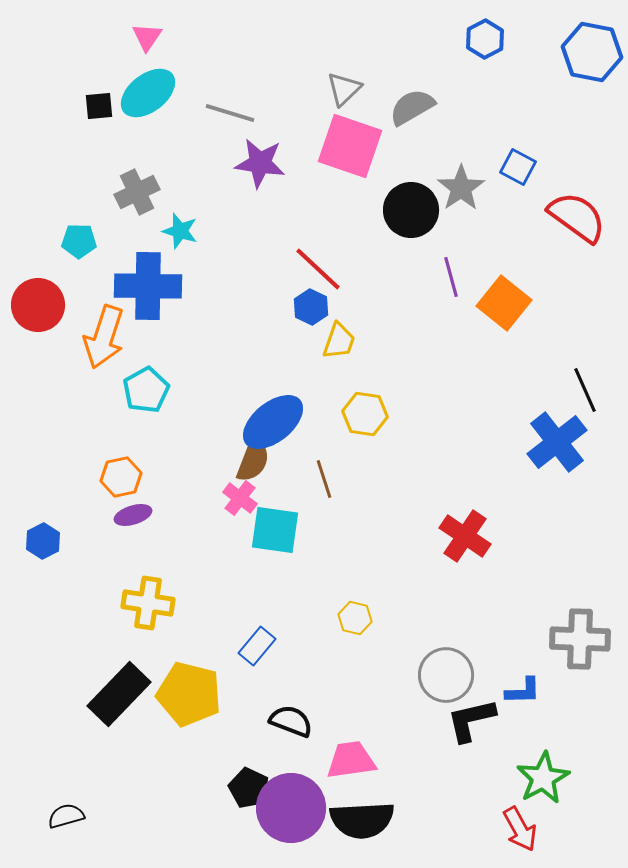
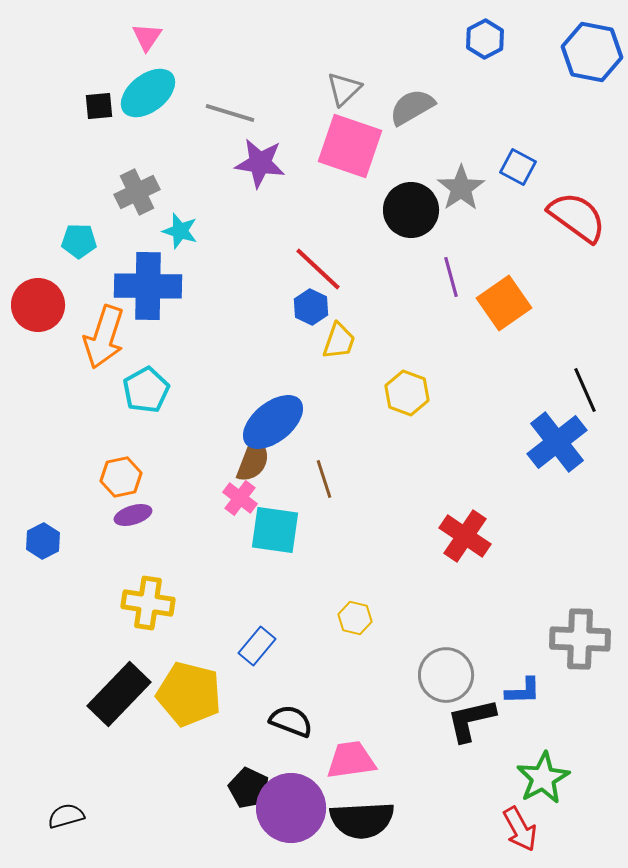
orange square at (504, 303): rotated 16 degrees clockwise
yellow hexagon at (365, 414): moved 42 px right, 21 px up; rotated 12 degrees clockwise
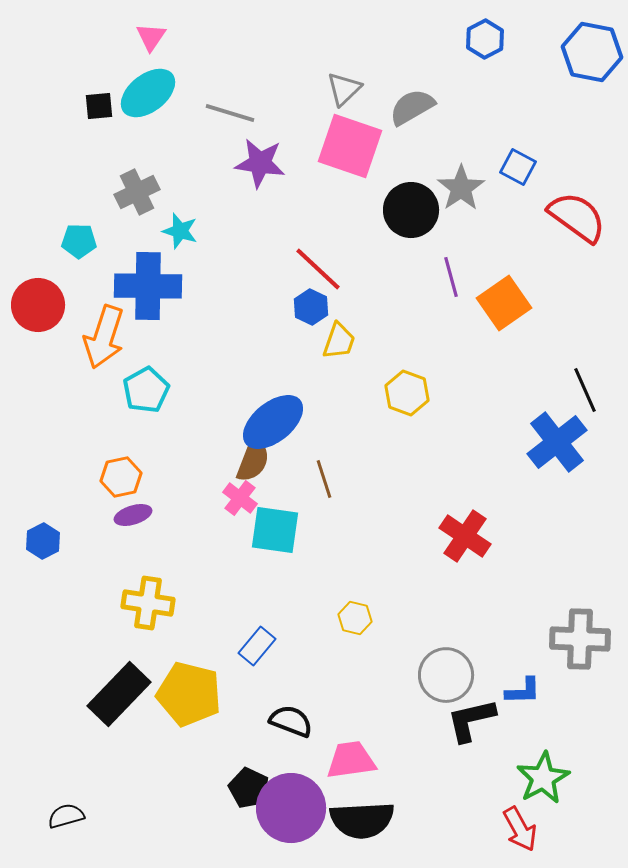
pink triangle at (147, 37): moved 4 px right
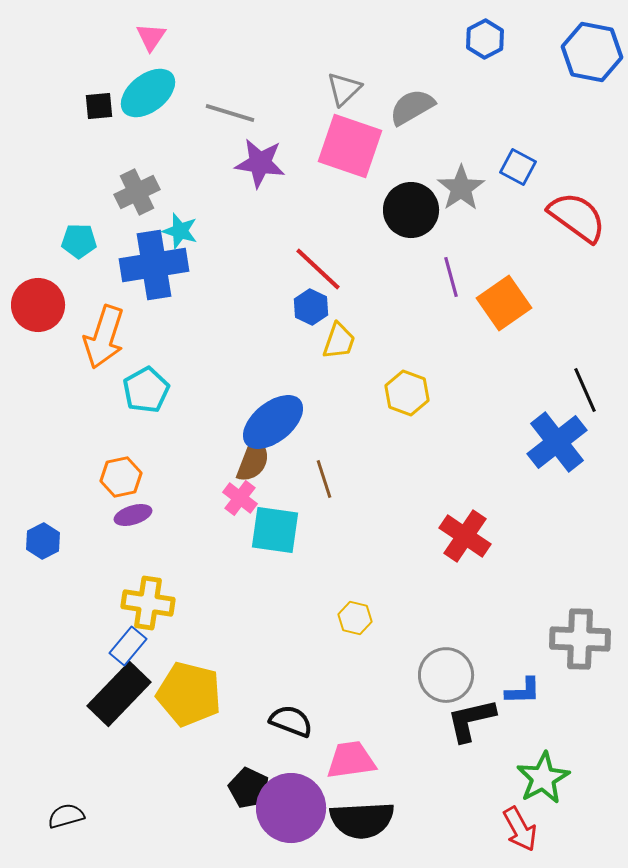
blue cross at (148, 286): moved 6 px right, 21 px up; rotated 10 degrees counterclockwise
blue rectangle at (257, 646): moved 129 px left
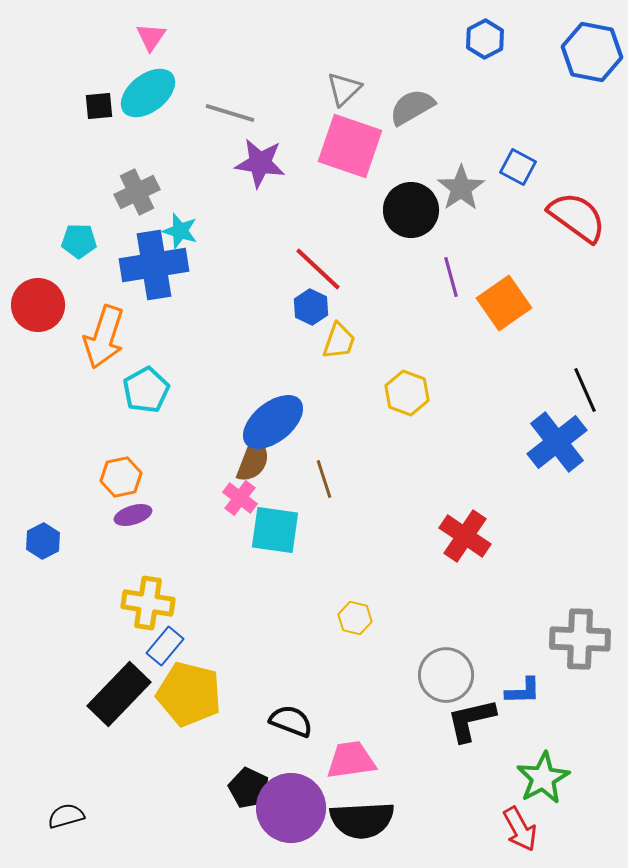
blue rectangle at (128, 646): moved 37 px right
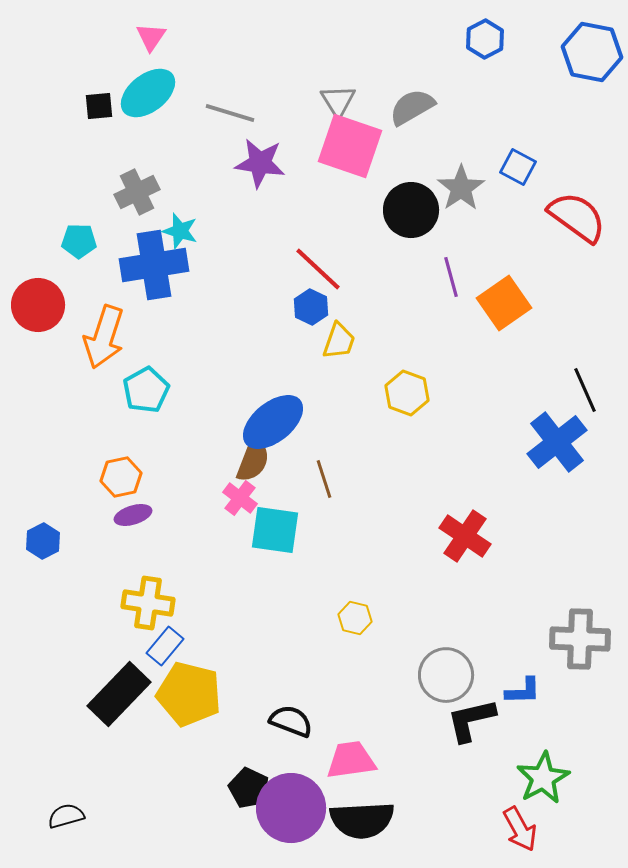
gray triangle at (344, 89): moved 6 px left, 12 px down; rotated 18 degrees counterclockwise
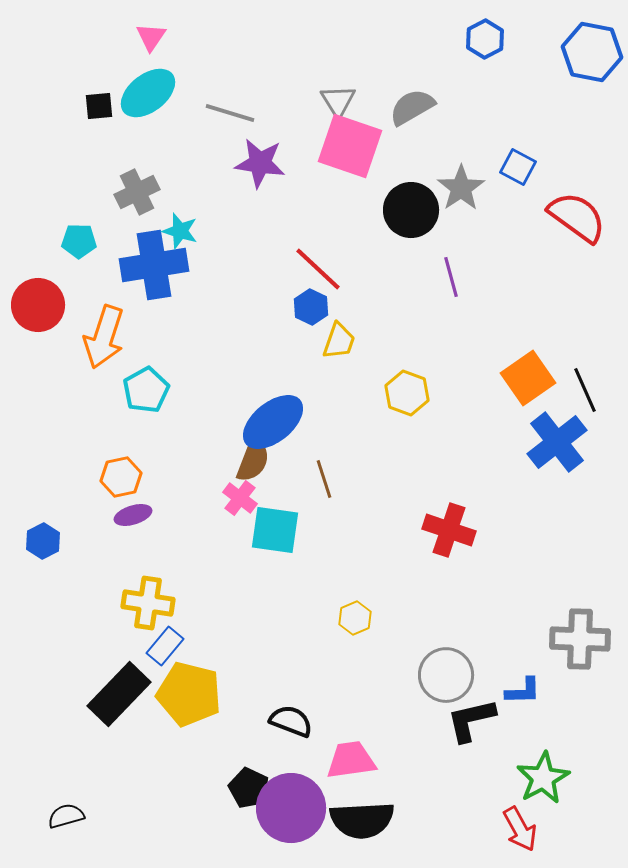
orange square at (504, 303): moved 24 px right, 75 px down
red cross at (465, 536): moved 16 px left, 6 px up; rotated 15 degrees counterclockwise
yellow hexagon at (355, 618): rotated 24 degrees clockwise
